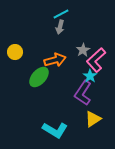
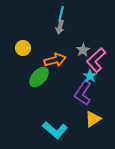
cyan line: rotated 49 degrees counterclockwise
yellow circle: moved 8 px right, 4 px up
cyan L-shape: rotated 10 degrees clockwise
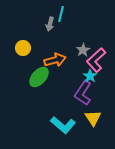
gray arrow: moved 10 px left, 3 px up
yellow triangle: moved 1 px up; rotated 30 degrees counterclockwise
cyan L-shape: moved 8 px right, 5 px up
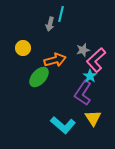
gray star: rotated 16 degrees clockwise
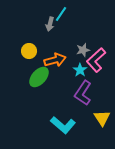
cyan line: rotated 21 degrees clockwise
yellow circle: moved 6 px right, 3 px down
cyan star: moved 10 px left, 6 px up
yellow triangle: moved 9 px right
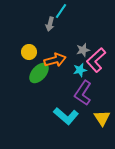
cyan line: moved 3 px up
yellow circle: moved 1 px down
cyan star: rotated 24 degrees clockwise
green ellipse: moved 4 px up
cyan L-shape: moved 3 px right, 9 px up
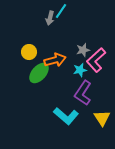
gray arrow: moved 6 px up
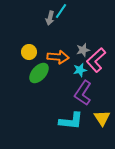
orange arrow: moved 3 px right, 3 px up; rotated 20 degrees clockwise
cyan L-shape: moved 5 px right, 5 px down; rotated 35 degrees counterclockwise
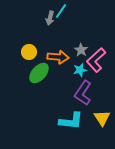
gray star: moved 2 px left; rotated 24 degrees counterclockwise
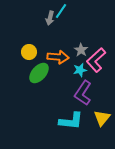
yellow triangle: rotated 12 degrees clockwise
